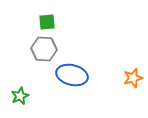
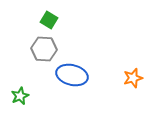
green square: moved 2 px right, 2 px up; rotated 36 degrees clockwise
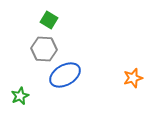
blue ellipse: moved 7 px left; rotated 44 degrees counterclockwise
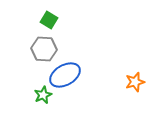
orange star: moved 2 px right, 4 px down
green star: moved 23 px right, 1 px up
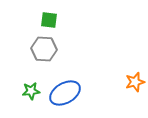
green square: rotated 24 degrees counterclockwise
blue ellipse: moved 18 px down
green star: moved 12 px left, 4 px up; rotated 18 degrees clockwise
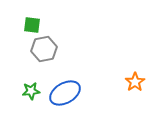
green square: moved 17 px left, 5 px down
gray hexagon: rotated 15 degrees counterclockwise
orange star: rotated 18 degrees counterclockwise
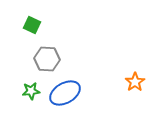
green square: rotated 18 degrees clockwise
gray hexagon: moved 3 px right, 10 px down; rotated 15 degrees clockwise
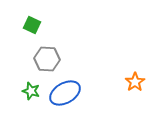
green star: rotated 24 degrees clockwise
